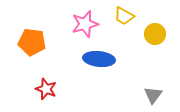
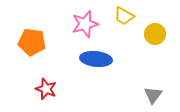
blue ellipse: moved 3 px left
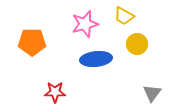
yellow circle: moved 18 px left, 10 px down
orange pentagon: rotated 8 degrees counterclockwise
blue ellipse: rotated 12 degrees counterclockwise
red star: moved 9 px right, 3 px down; rotated 20 degrees counterclockwise
gray triangle: moved 1 px left, 2 px up
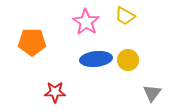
yellow trapezoid: moved 1 px right
pink star: moved 1 px right, 2 px up; rotated 24 degrees counterclockwise
yellow circle: moved 9 px left, 16 px down
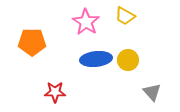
gray triangle: moved 1 px up; rotated 18 degrees counterclockwise
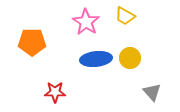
yellow circle: moved 2 px right, 2 px up
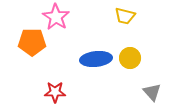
yellow trapezoid: rotated 15 degrees counterclockwise
pink star: moved 30 px left, 5 px up
